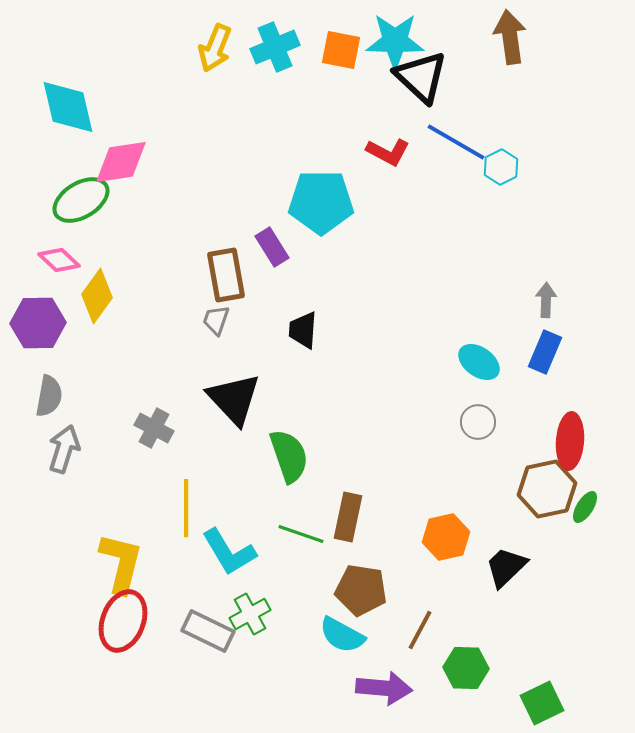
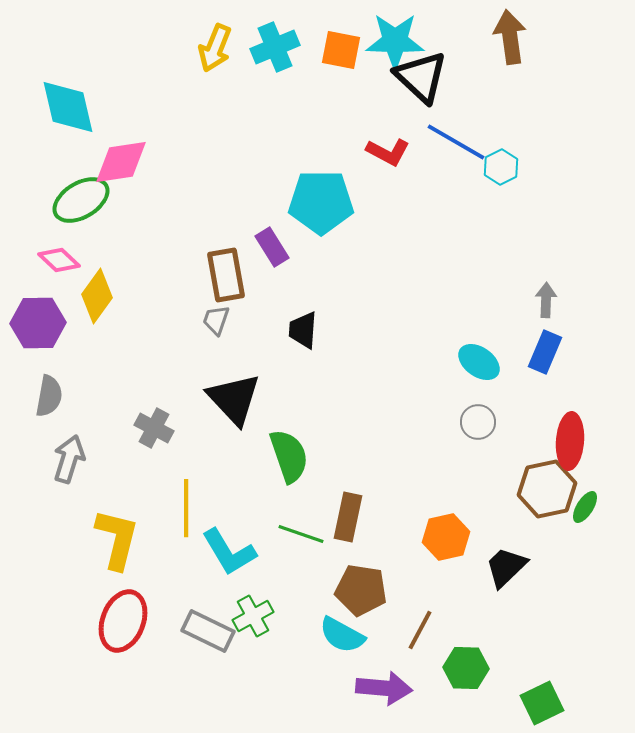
gray arrow at (64, 449): moved 5 px right, 10 px down
yellow L-shape at (121, 563): moved 4 px left, 24 px up
green cross at (250, 614): moved 3 px right, 2 px down
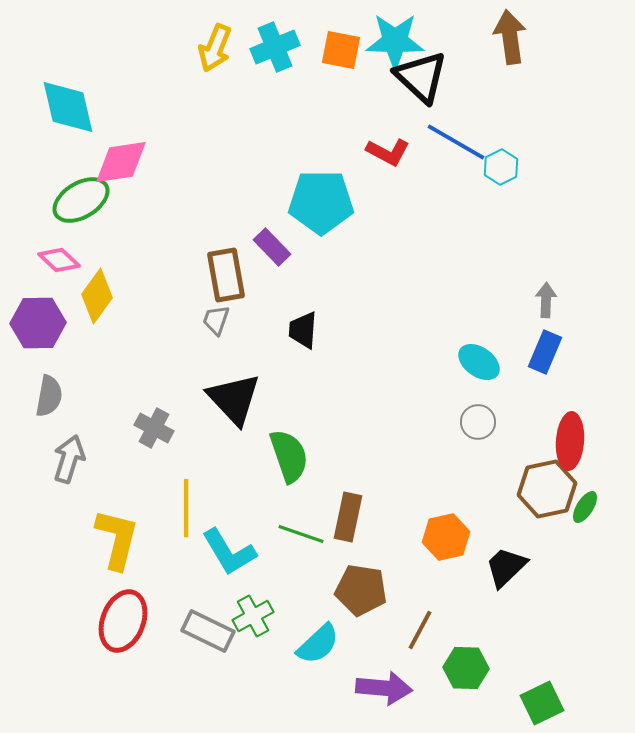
purple rectangle at (272, 247): rotated 12 degrees counterclockwise
cyan semicircle at (342, 635): moved 24 px left, 9 px down; rotated 72 degrees counterclockwise
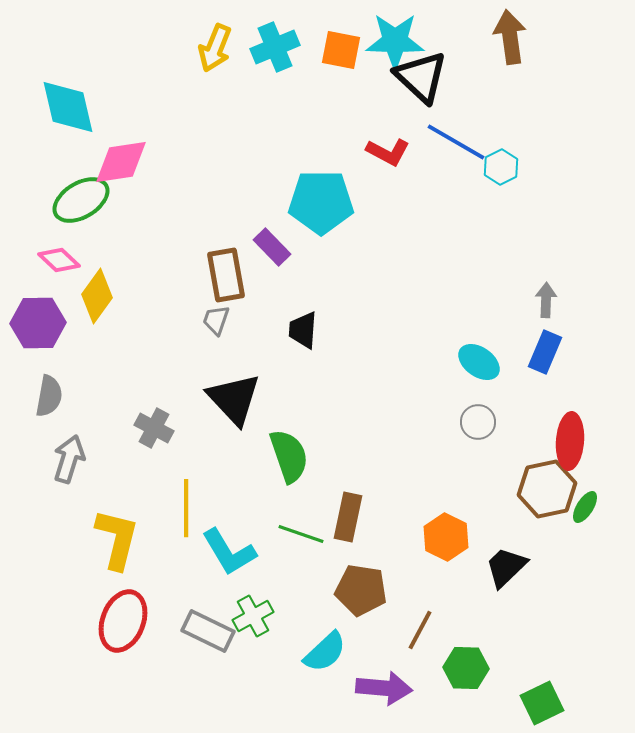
orange hexagon at (446, 537): rotated 21 degrees counterclockwise
cyan semicircle at (318, 644): moved 7 px right, 8 px down
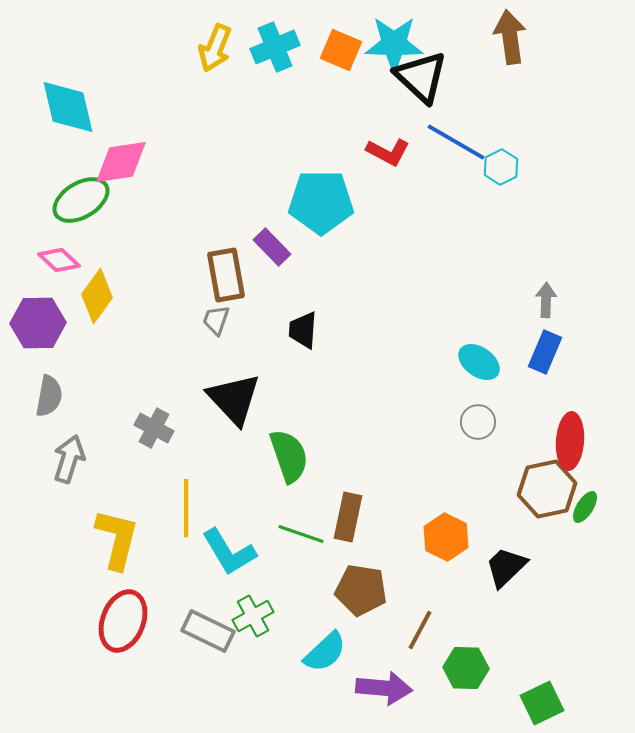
cyan star at (395, 41): moved 1 px left, 3 px down
orange square at (341, 50): rotated 12 degrees clockwise
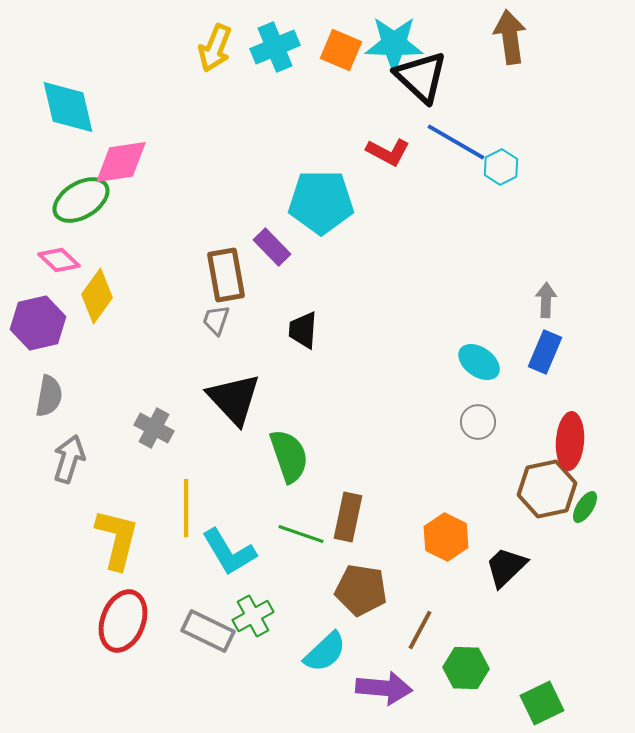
purple hexagon at (38, 323): rotated 12 degrees counterclockwise
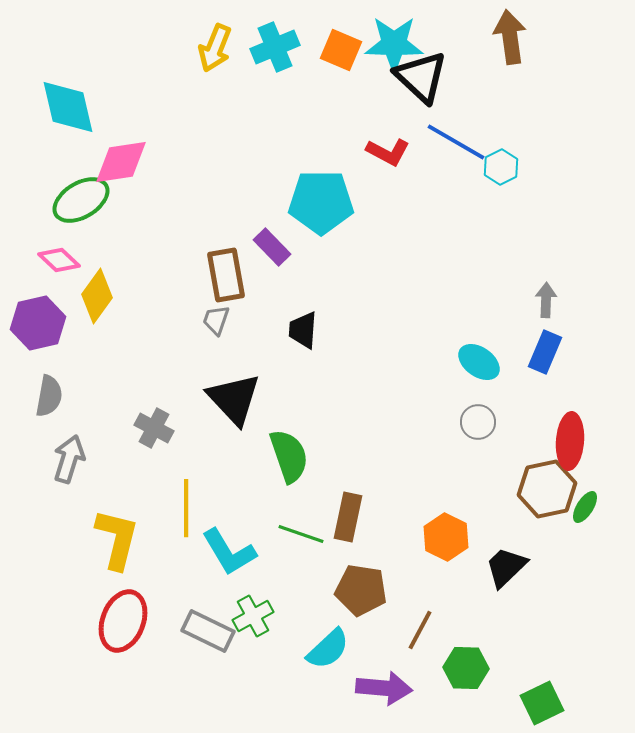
cyan semicircle at (325, 652): moved 3 px right, 3 px up
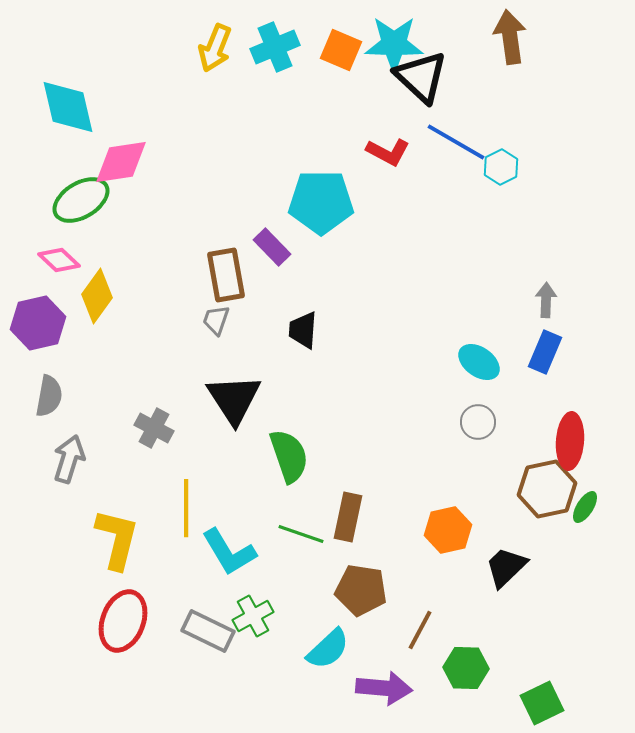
black triangle at (234, 399): rotated 10 degrees clockwise
orange hexagon at (446, 537): moved 2 px right, 7 px up; rotated 21 degrees clockwise
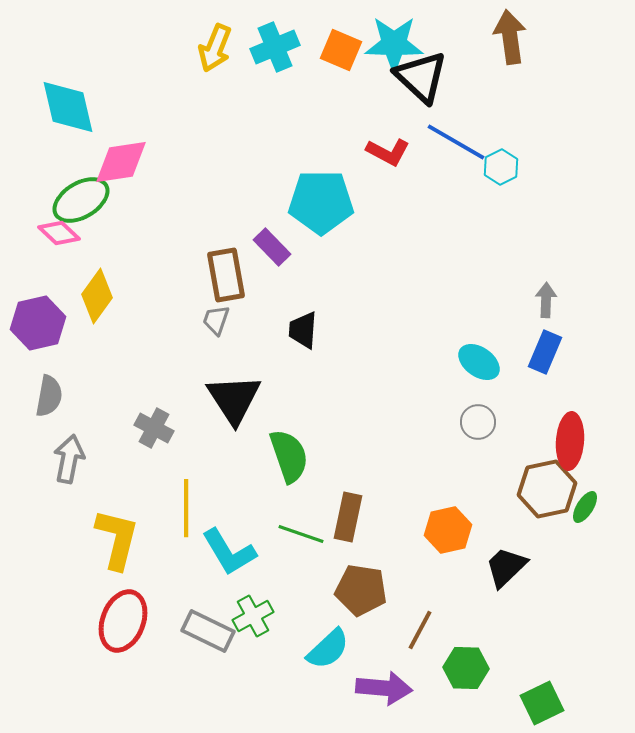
pink diamond at (59, 260): moved 27 px up
gray arrow at (69, 459): rotated 6 degrees counterclockwise
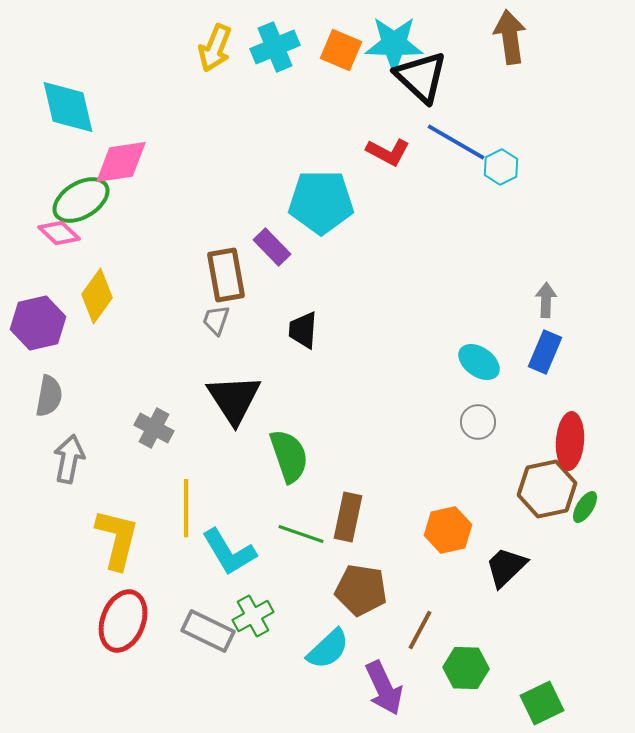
purple arrow at (384, 688): rotated 60 degrees clockwise
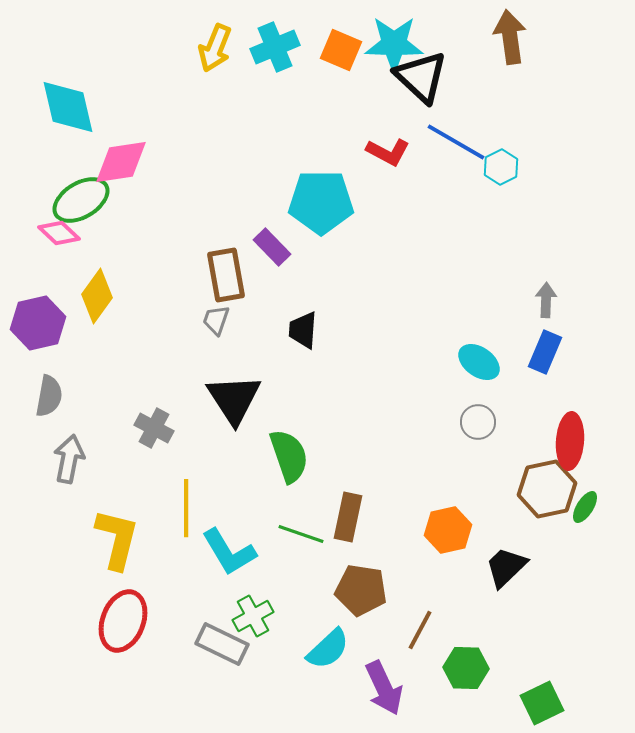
gray rectangle at (208, 631): moved 14 px right, 13 px down
